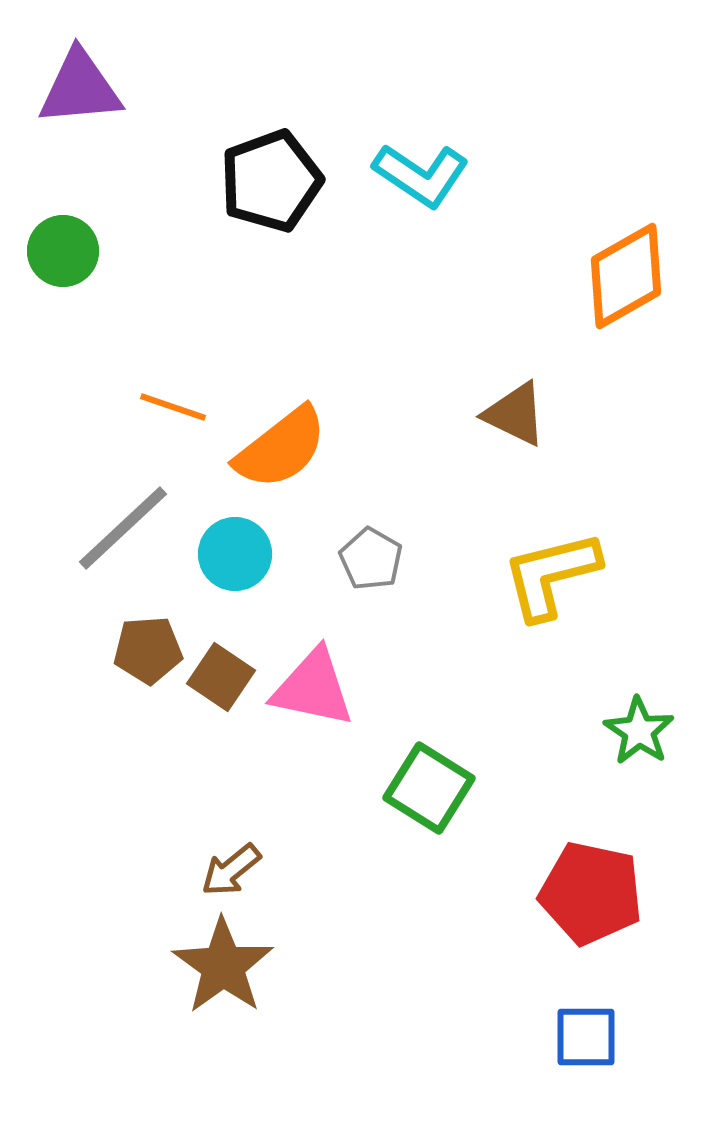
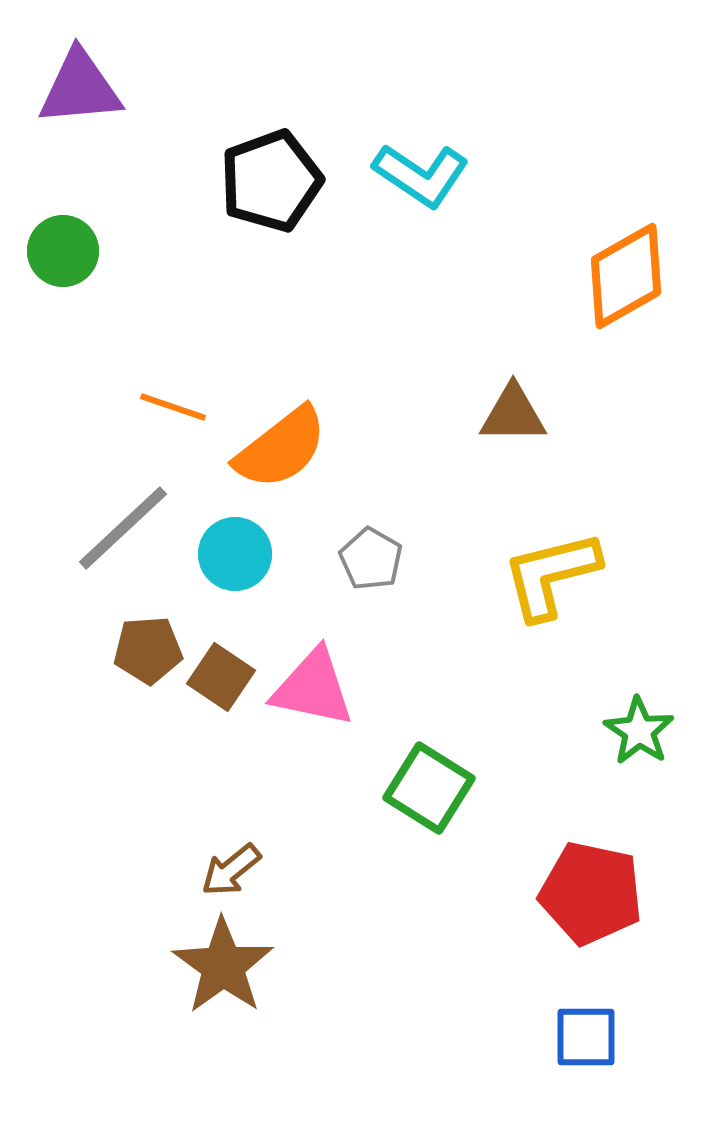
brown triangle: moved 2 px left; rotated 26 degrees counterclockwise
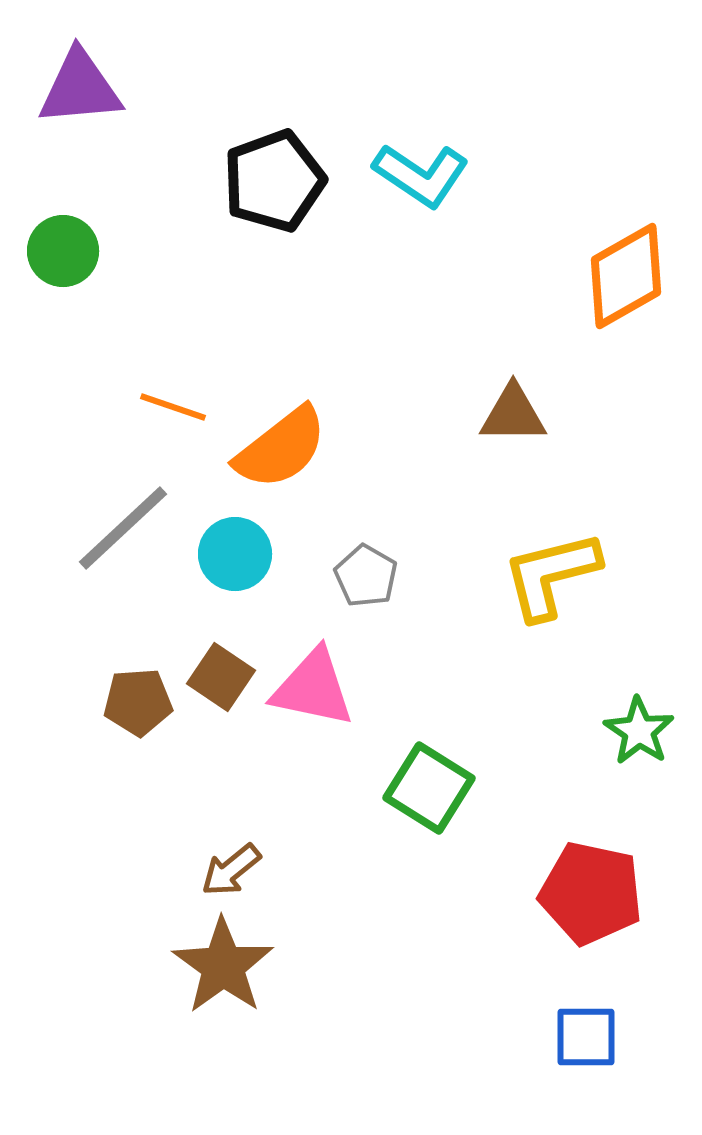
black pentagon: moved 3 px right
gray pentagon: moved 5 px left, 17 px down
brown pentagon: moved 10 px left, 52 px down
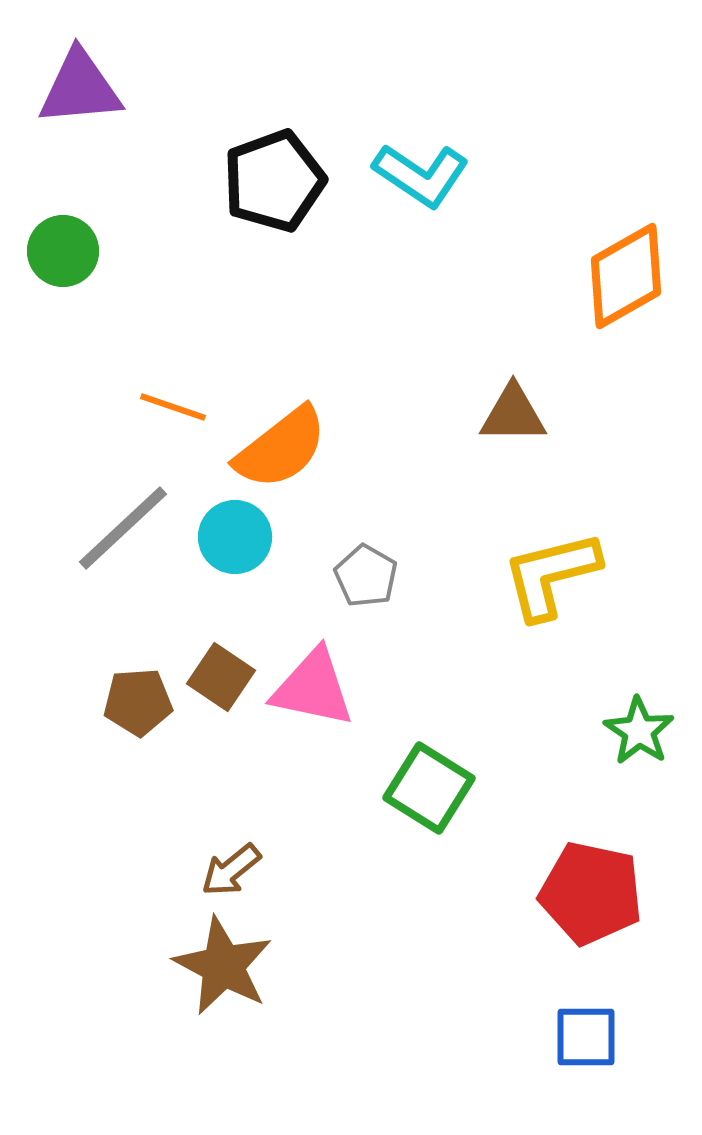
cyan circle: moved 17 px up
brown star: rotated 8 degrees counterclockwise
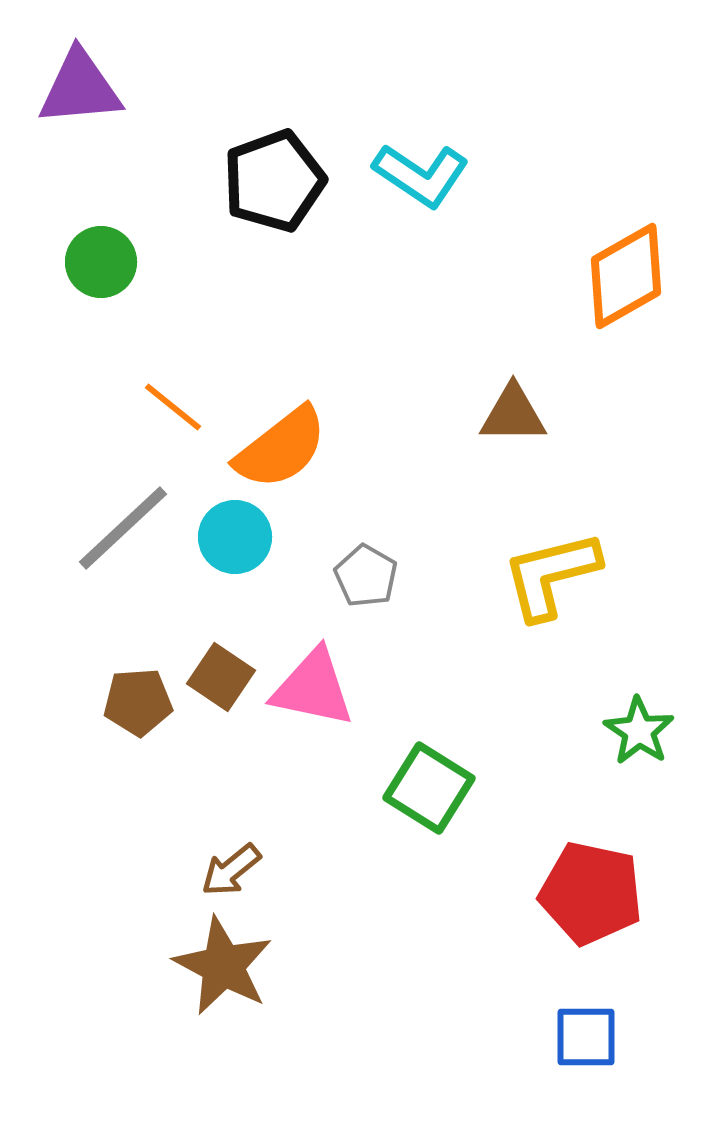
green circle: moved 38 px right, 11 px down
orange line: rotated 20 degrees clockwise
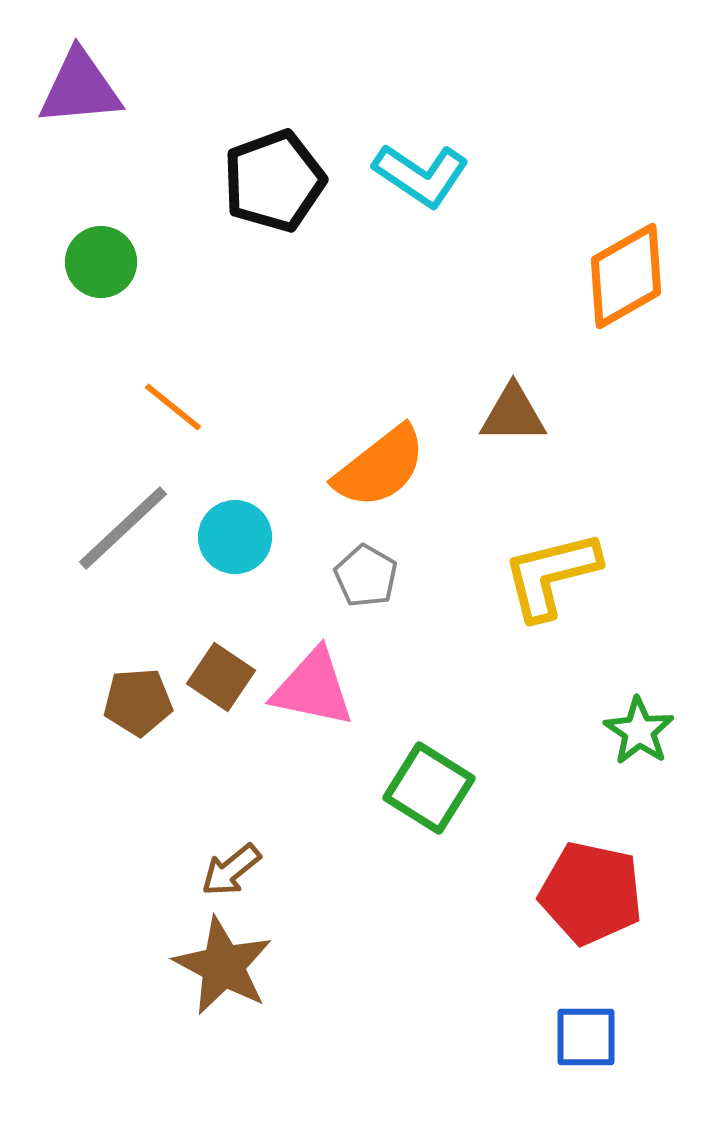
orange semicircle: moved 99 px right, 19 px down
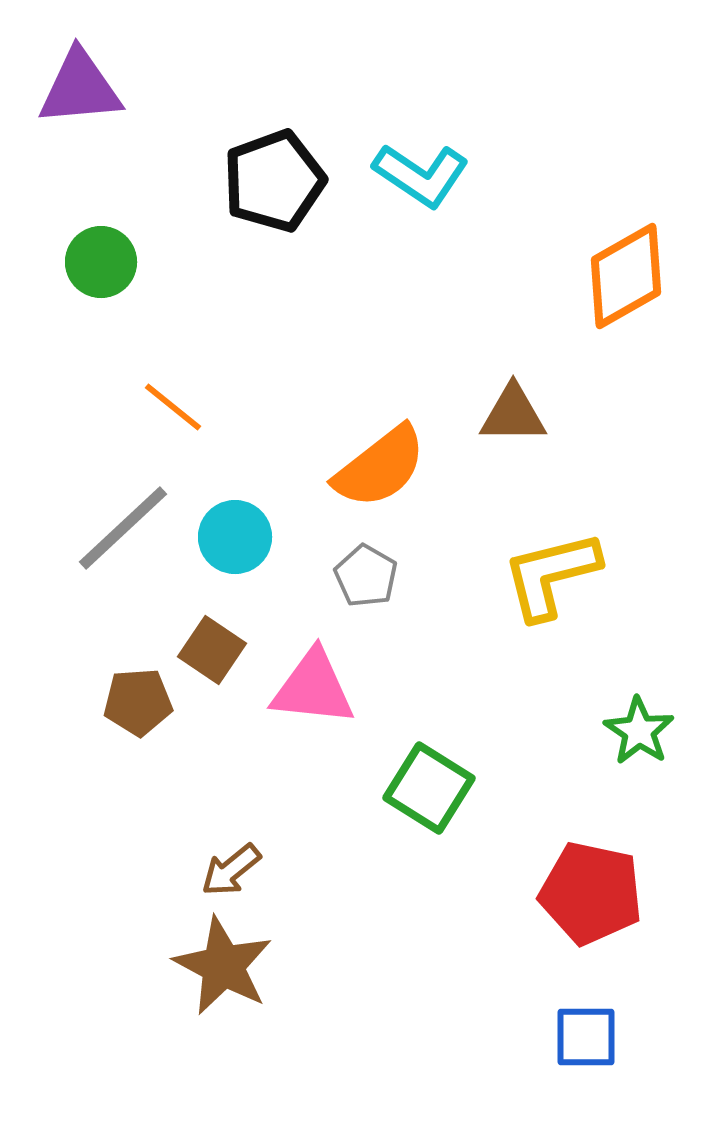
brown square: moved 9 px left, 27 px up
pink triangle: rotated 6 degrees counterclockwise
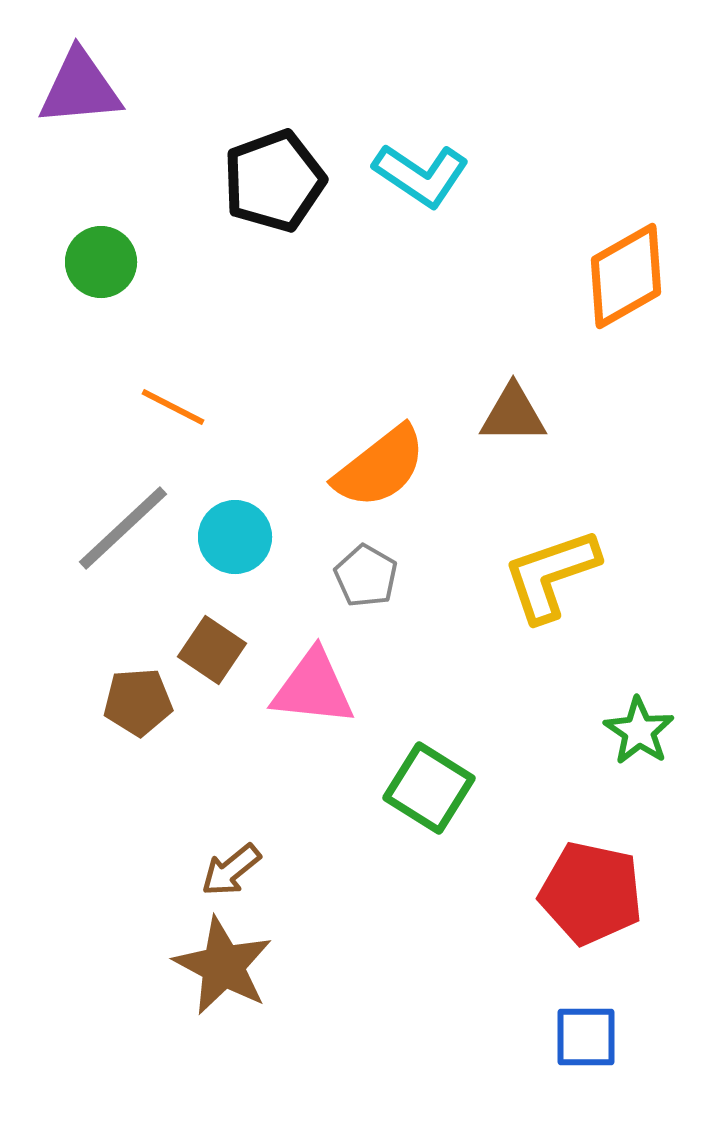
orange line: rotated 12 degrees counterclockwise
yellow L-shape: rotated 5 degrees counterclockwise
